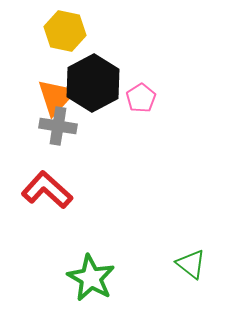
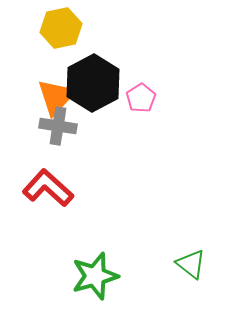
yellow hexagon: moved 4 px left, 3 px up; rotated 24 degrees counterclockwise
red L-shape: moved 1 px right, 2 px up
green star: moved 4 px right, 2 px up; rotated 27 degrees clockwise
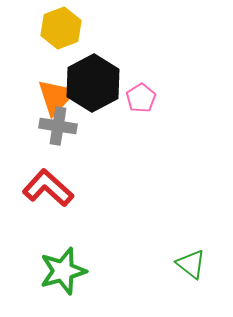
yellow hexagon: rotated 9 degrees counterclockwise
green star: moved 32 px left, 5 px up
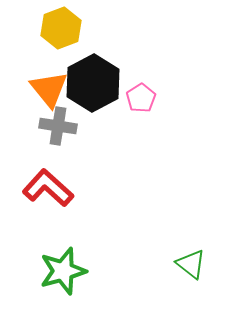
orange triangle: moved 7 px left, 8 px up; rotated 21 degrees counterclockwise
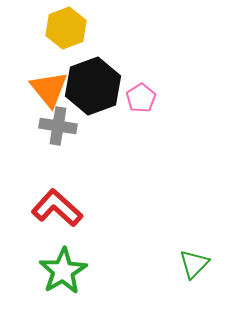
yellow hexagon: moved 5 px right
black hexagon: moved 3 px down; rotated 8 degrees clockwise
red L-shape: moved 9 px right, 20 px down
green triangle: moved 3 px right; rotated 36 degrees clockwise
green star: rotated 15 degrees counterclockwise
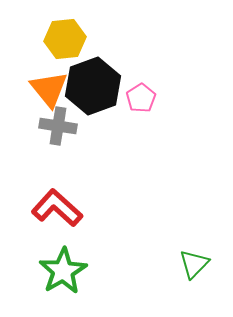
yellow hexagon: moved 1 px left, 11 px down; rotated 15 degrees clockwise
